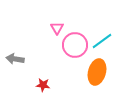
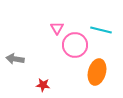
cyan line: moved 1 px left, 11 px up; rotated 50 degrees clockwise
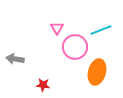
cyan line: rotated 35 degrees counterclockwise
pink circle: moved 2 px down
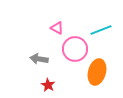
pink triangle: rotated 32 degrees counterclockwise
pink circle: moved 2 px down
gray arrow: moved 24 px right
red star: moved 5 px right; rotated 24 degrees clockwise
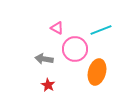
gray arrow: moved 5 px right
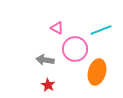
gray arrow: moved 1 px right, 1 px down
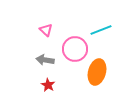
pink triangle: moved 11 px left, 2 px down; rotated 16 degrees clockwise
